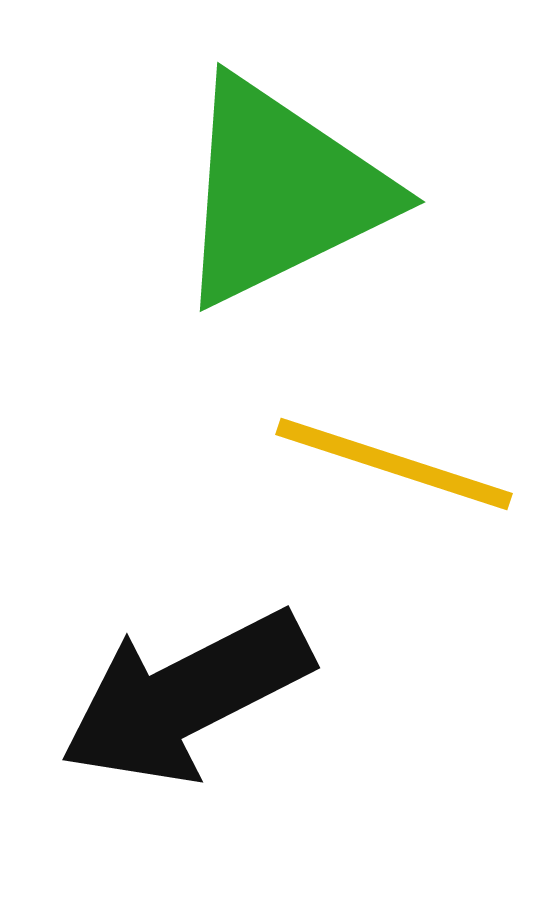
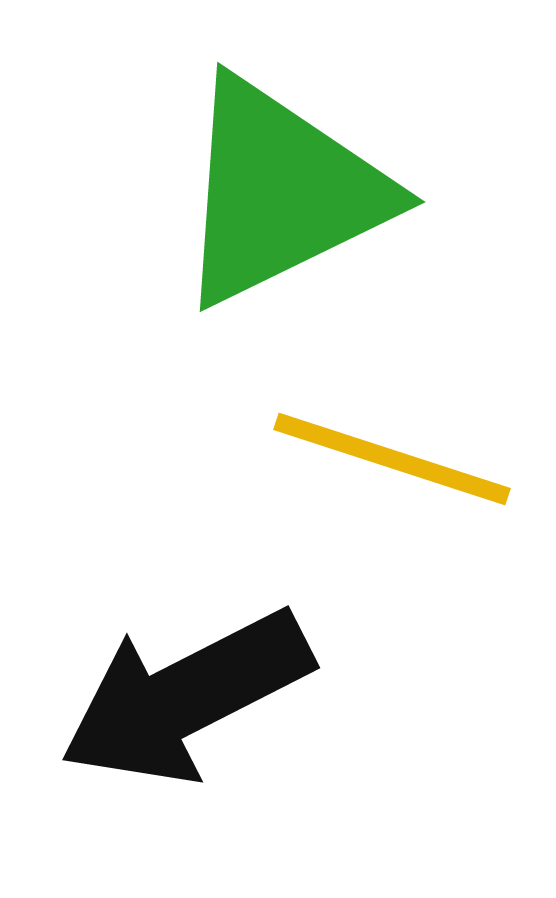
yellow line: moved 2 px left, 5 px up
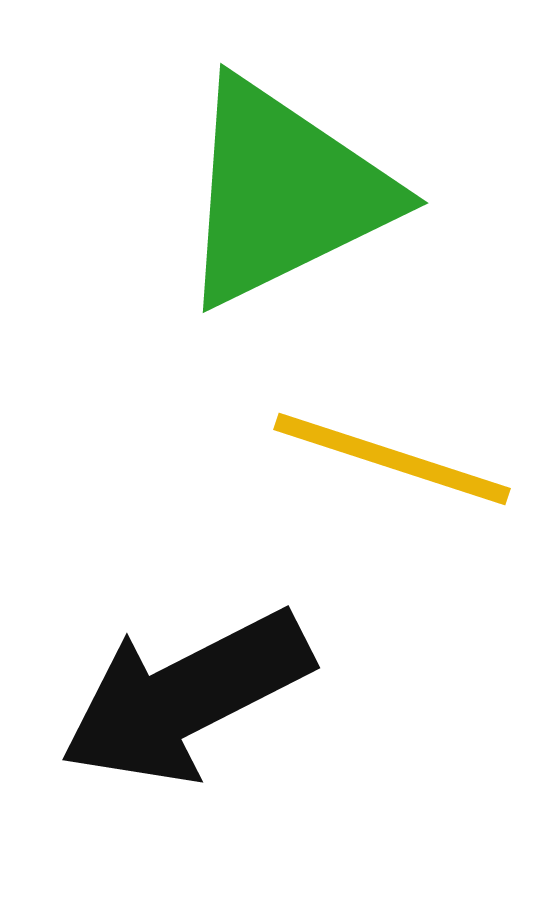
green triangle: moved 3 px right, 1 px down
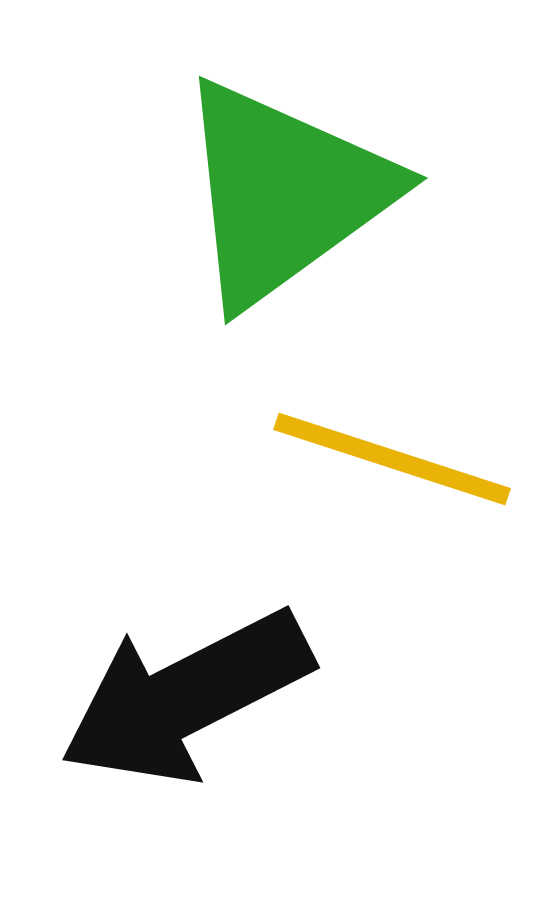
green triangle: rotated 10 degrees counterclockwise
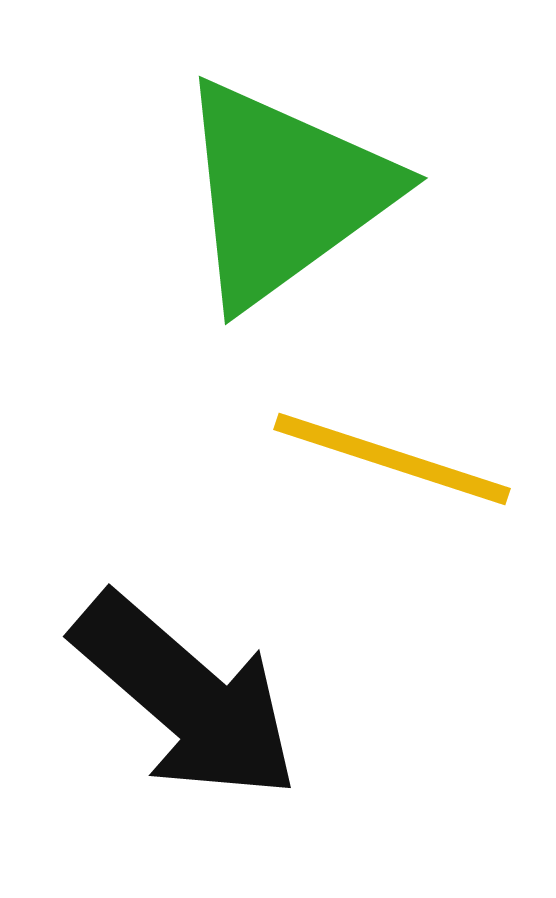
black arrow: rotated 112 degrees counterclockwise
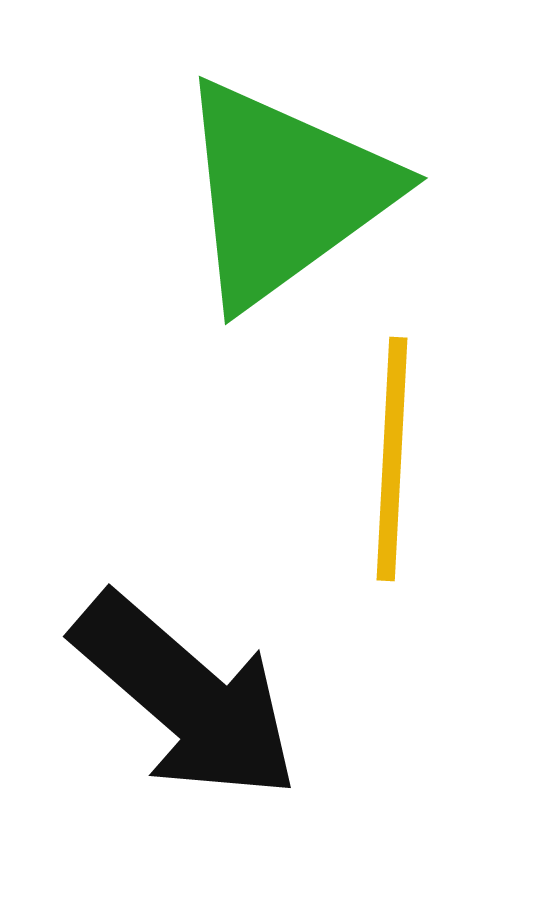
yellow line: rotated 75 degrees clockwise
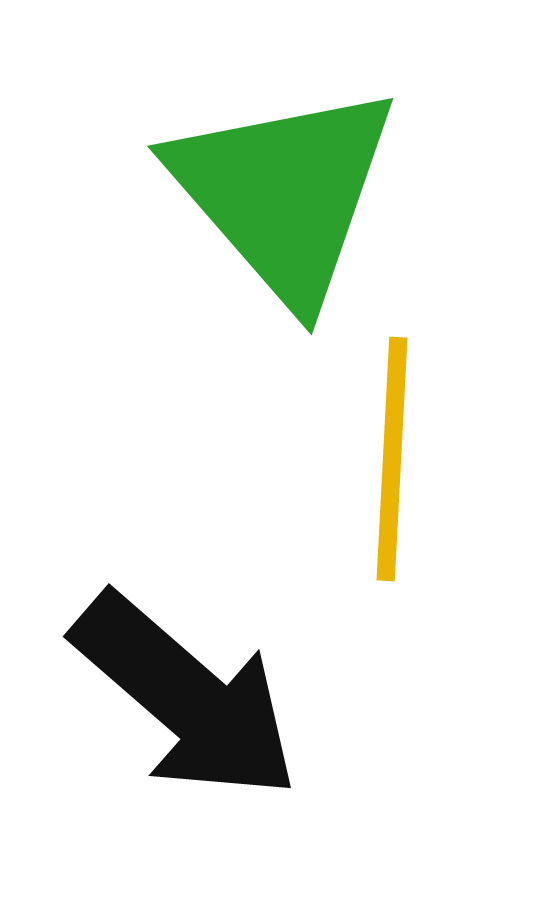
green triangle: rotated 35 degrees counterclockwise
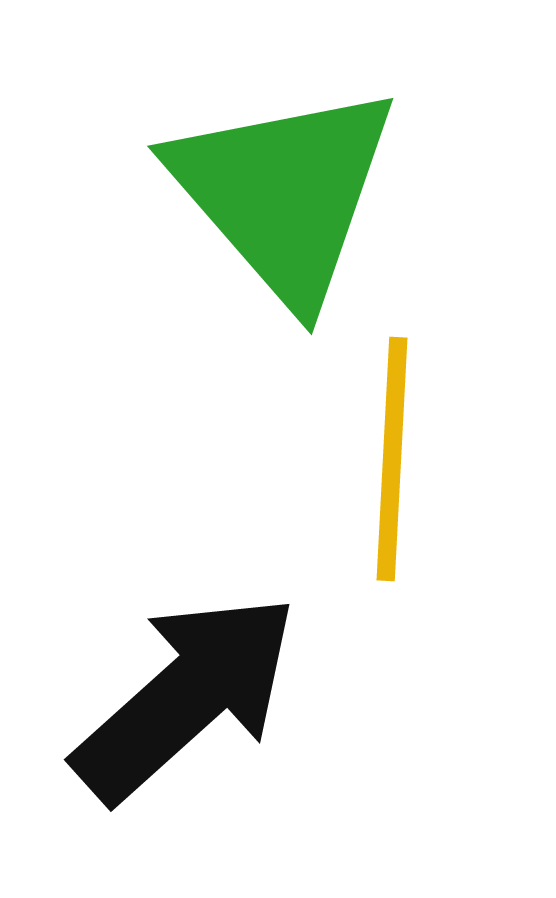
black arrow: rotated 83 degrees counterclockwise
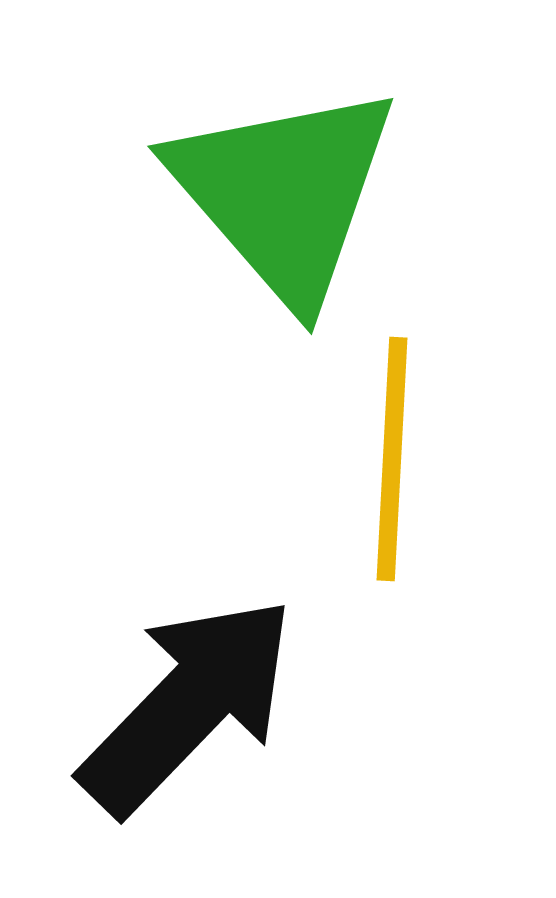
black arrow: moved 2 px right, 8 px down; rotated 4 degrees counterclockwise
